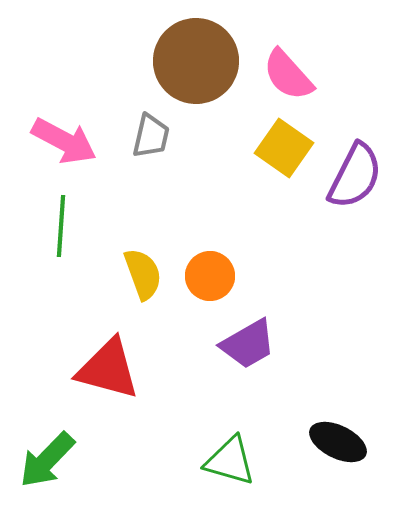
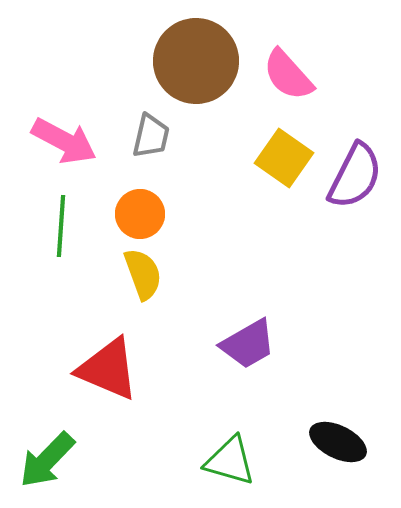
yellow square: moved 10 px down
orange circle: moved 70 px left, 62 px up
red triangle: rotated 8 degrees clockwise
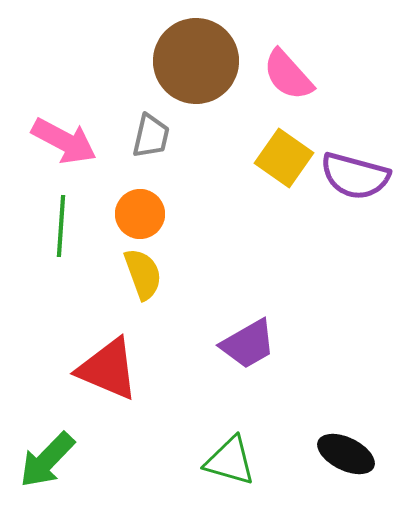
purple semicircle: rotated 78 degrees clockwise
black ellipse: moved 8 px right, 12 px down
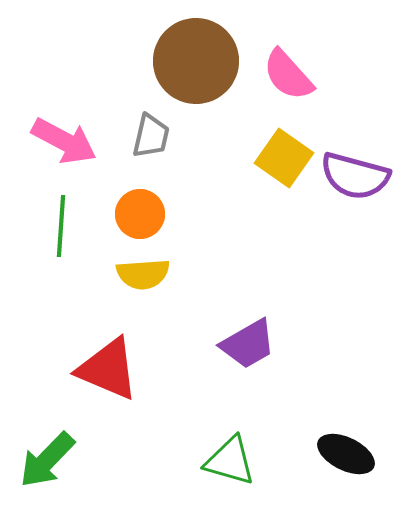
yellow semicircle: rotated 106 degrees clockwise
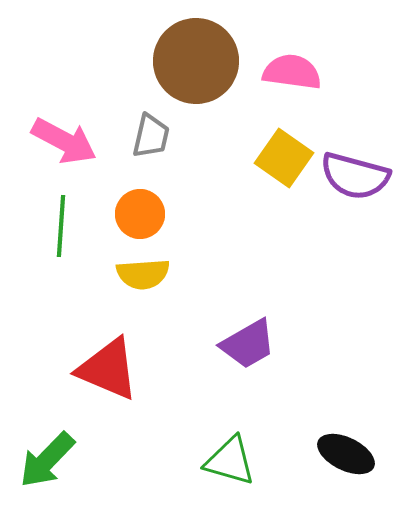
pink semicircle: moved 4 px right, 3 px up; rotated 140 degrees clockwise
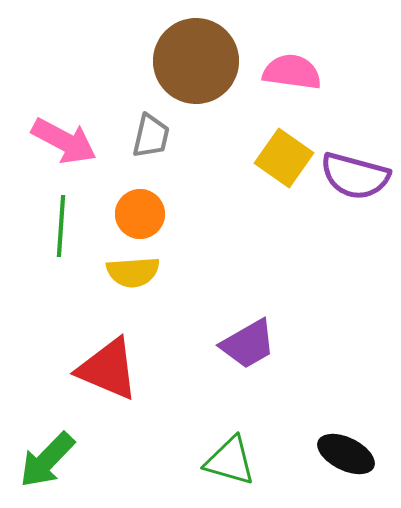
yellow semicircle: moved 10 px left, 2 px up
